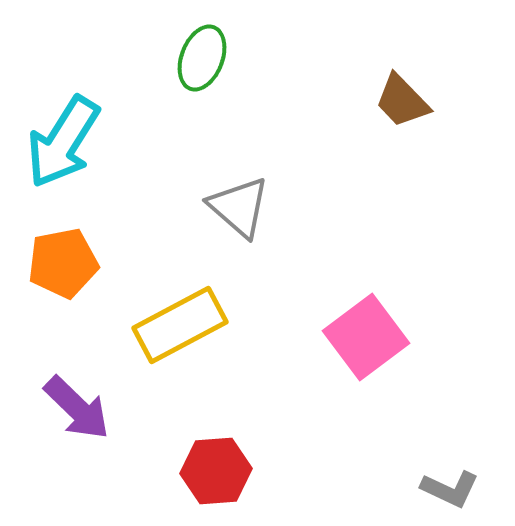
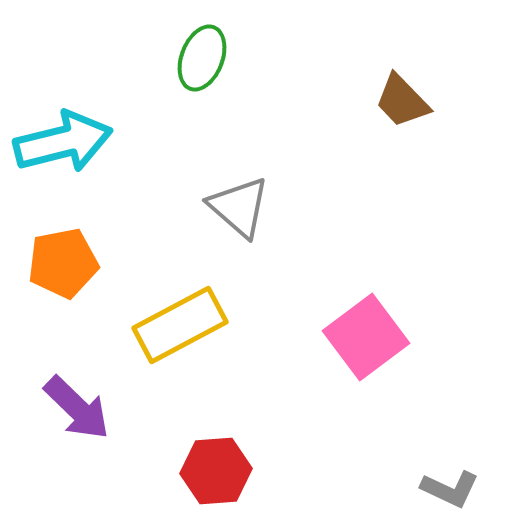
cyan arrow: rotated 136 degrees counterclockwise
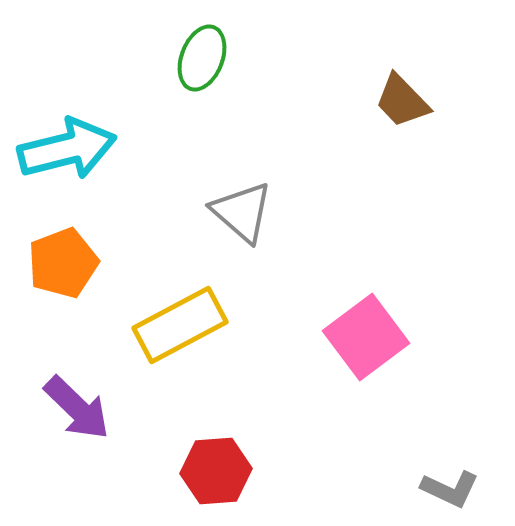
cyan arrow: moved 4 px right, 7 px down
gray triangle: moved 3 px right, 5 px down
orange pentagon: rotated 10 degrees counterclockwise
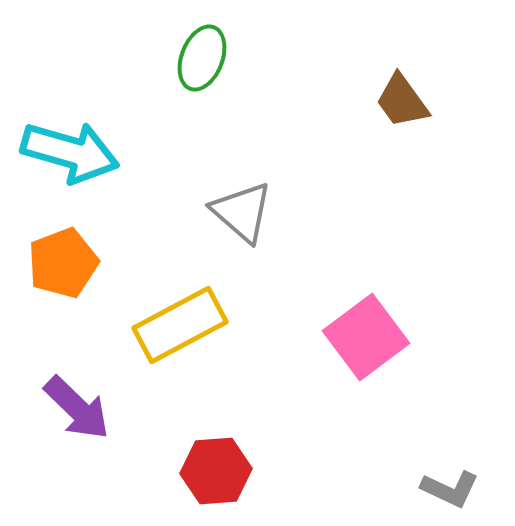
brown trapezoid: rotated 8 degrees clockwise
cyan arrow: moved 3 px right, 3 px down; rotated 30 degrees clockwise
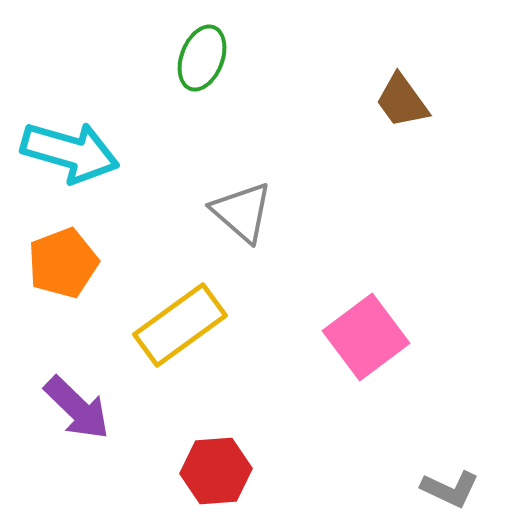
yellow rectangle: rotated 8 degrees counterclockwise
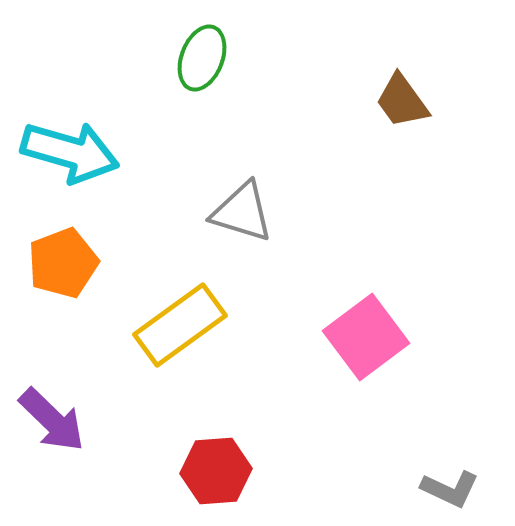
gray triangle: rotated 24 degrees counterclockwise
purple arrow: moved 25 px left, 12 px down
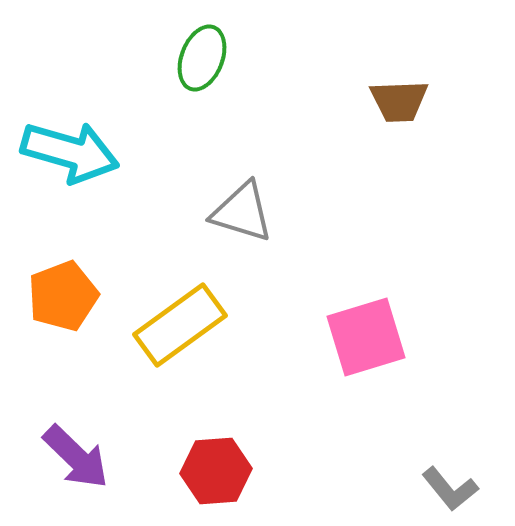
brown trapezoid: moved 3 px left; rotated 56 degrees counterclockwise
orange pentagon: moved 33 px down
pink square: rotated 20 degrees clockwise
purple arrow: moved 24 px right, 37 px down
gray L-shape: rotated 26 degrees clockwise
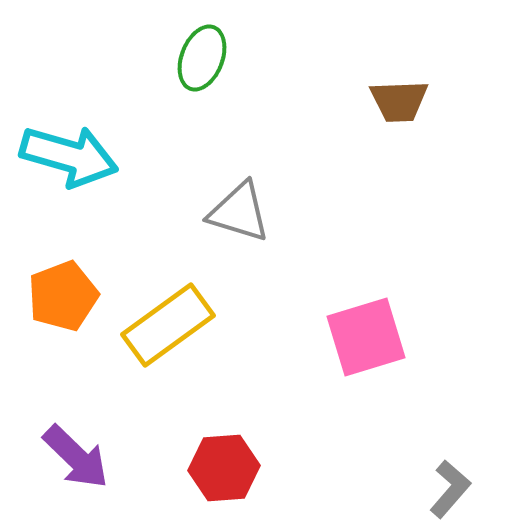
cyan arrow: moved 1 px left, 4 px down
gray triangle: moved 3 px left
yellow rectangle: moved 12 px left
red hexagon: moved 8 px right, 3 px up
gray L-shape: rotated 100 degrees counterclockwise
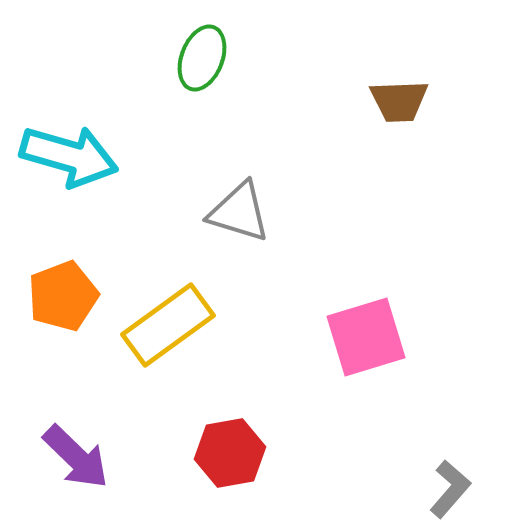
red hexagon: moved 6 px right, 15 px up; rotated 6 degrees counterclockwise
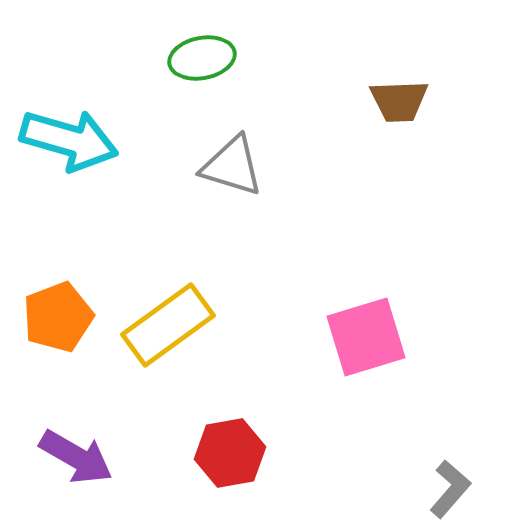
green ellipse: rotated 58 degrees clockwise
cyan arrow: moved 16 px up
gray triangle: moved 7 px left, 46 px up
orange pentagon: moved 5 px left, 21 px down
purple arrow: rotated 14 degrees counterclockwise
